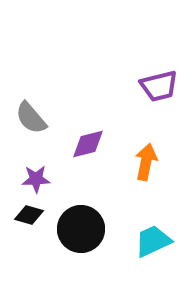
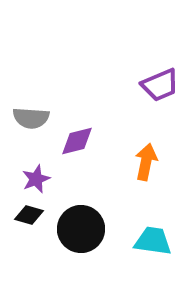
purple trapezoid: moved 1 px right, 1 px up; rotated 9 degrees counterclockwise
gray semicircle: rotated 45 degrees counterclockwise
purple diamond: moved 11 px left, 3 px up
purple star: rotated 20 degrees counterclockwise
cyan trapezoid: rotated 33 degrees clockwise
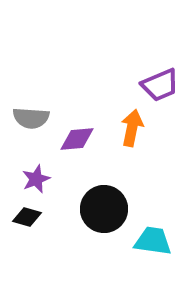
purple diamond: moved 2 px up; rotated 9 degrees clockwise
orange arrow: moved 14 px left, 34 px up
black diamond: moved 2 px left, 2 px down
black circle: moved 23 px right, 20 px up
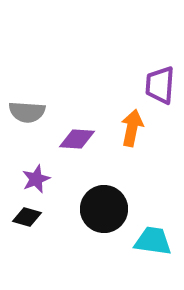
purple trapezoid: rotated 117 degrees clockwise
gray semicircle: moved 4 px left, 6 px up
purple diamond: rotated 9 degrees clockwise
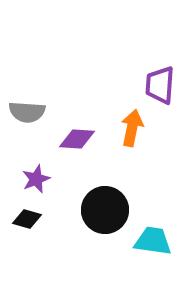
black circle: moved 1 px right, 1 px down
black diamond: moved 2 px down
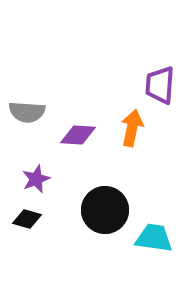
purple diamond: moved 1 px right, 4 px up
cyan trapezoid: moved 1 px right, 3 px up
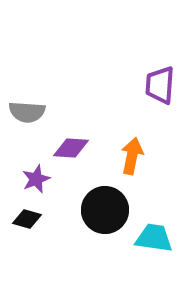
orange arrow: moved 28 px down
purple diamond: moved 7 px left, 13 px down
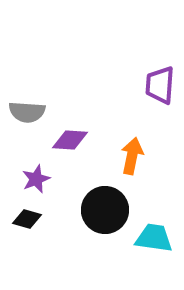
purple diamond: moved 1 px left, 8 px up
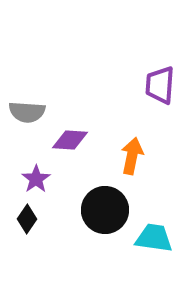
purple star: rotated 12 degrees counterclockwise
black diamond: rotated 72 degrees counterclockwise
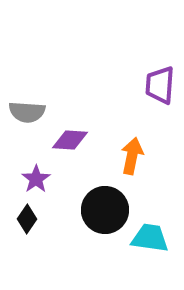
cyan trapezoid: moved 4 px left
